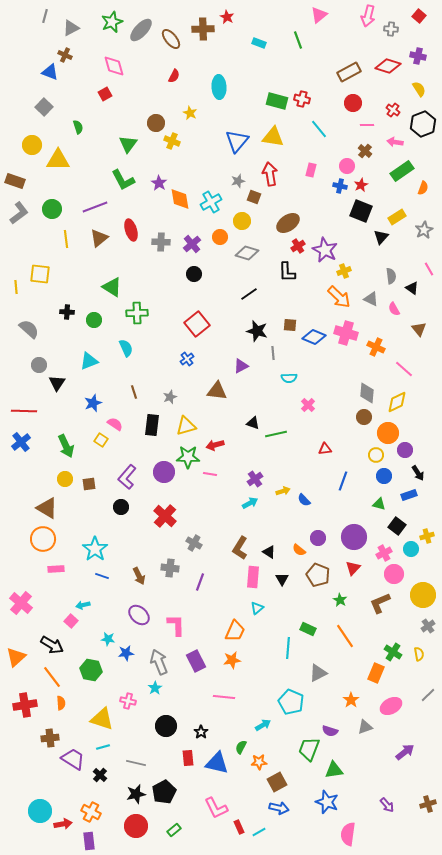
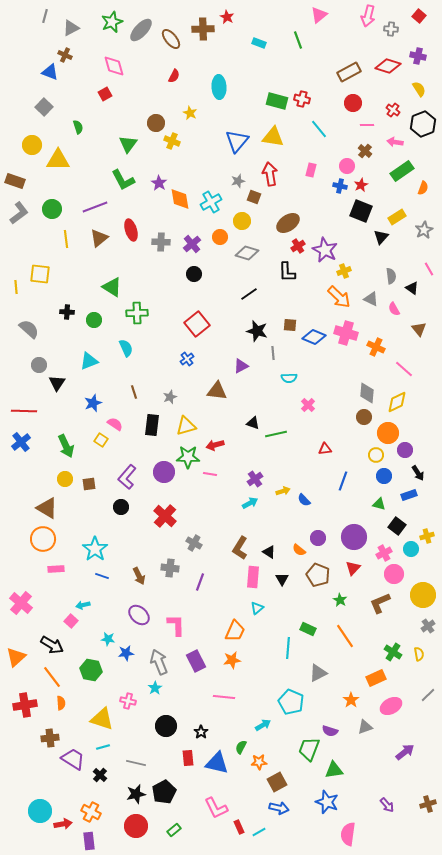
orange rectangle at (376, 673): moved 5 px down; rotated 42 degrees clockwise
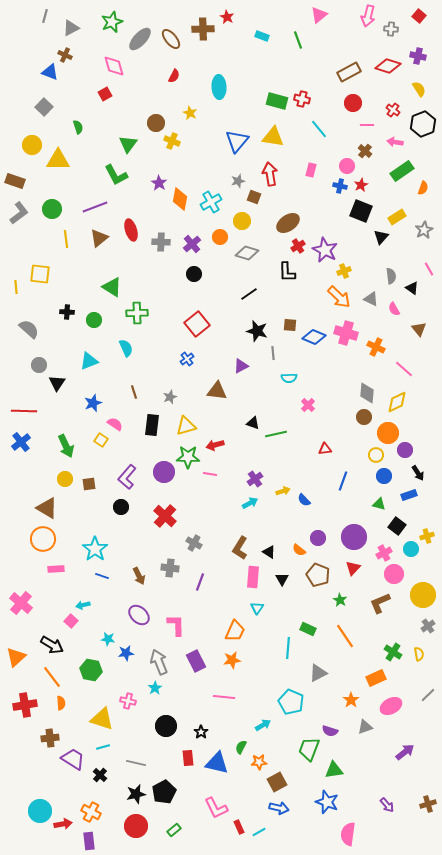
gray ellipse at (141, 30): moved 1 px left, 9 px down
cyan rectangle at (259, 43): moved 3 px right, 7 px up
green L-shape at (123, 180): moved 7 px left, 5 px up
orange diamond at (180, 199): rotated 20 degrees clockwise
cyan triangle at (257, 608): rotated 16 degrees counterclockwise
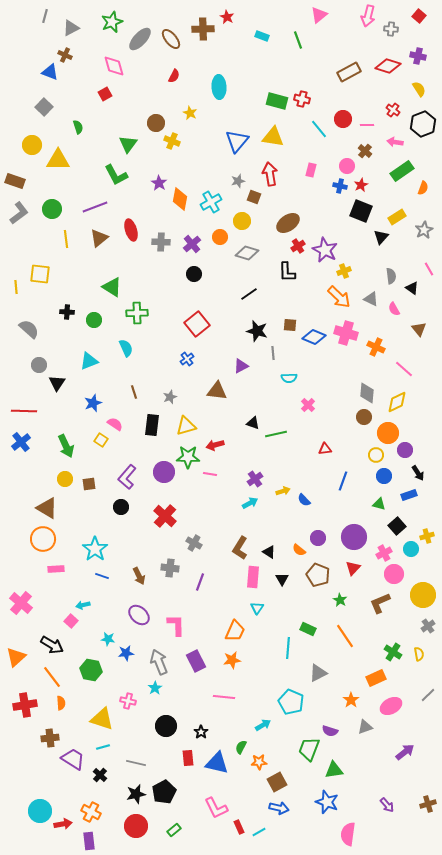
red circle at (353, 103): moved 10 px left, 16 px down
black square at (397, 526): rotated 12 degrees clockwise
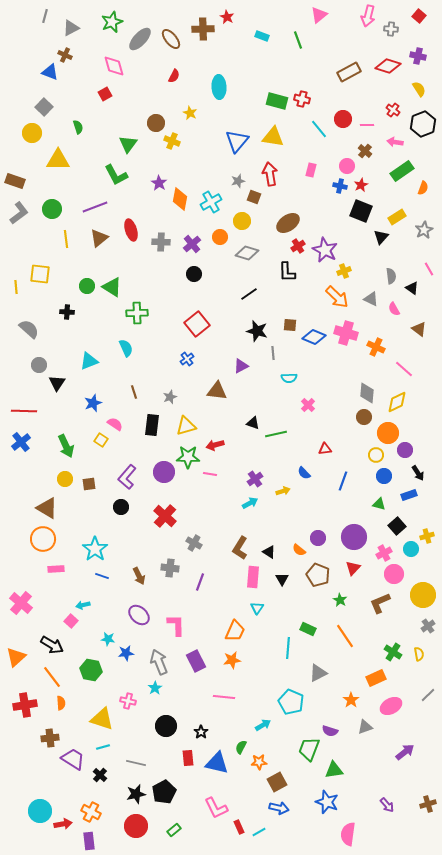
yellow circle at (32, 145): moved 12 px up
orange arrow at (339, 297): moved 2 px left
green circle at (94, 320): moved 7 px left, 34 px up
brown triangle at (419, 329): rotated 14 degrees counterclockwise
blue semicircle at (304, 500): moved 27 px up
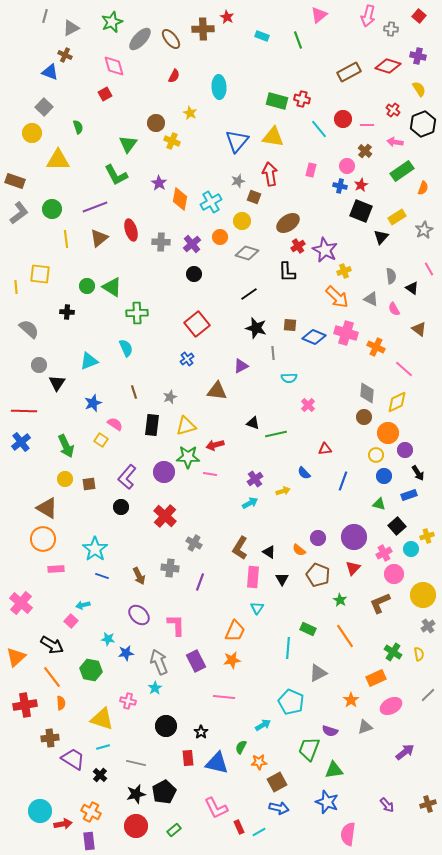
black star at (257, 331): moved 1 px left, 3 px up
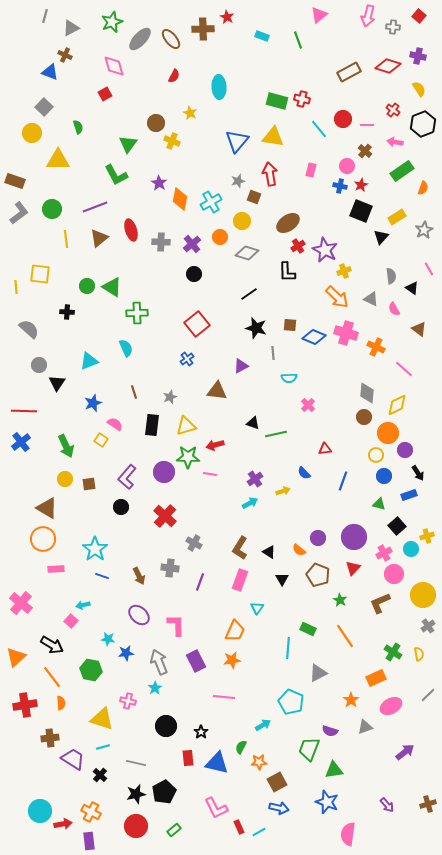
gray cross at (391, 29): moved 2 px right, 2 px up
yellow diamond at (397, 402): moved 3 px down
pink rectangle at (253, 577): moved 13 px left, 3 px down; rotated 15 degrees clockwise
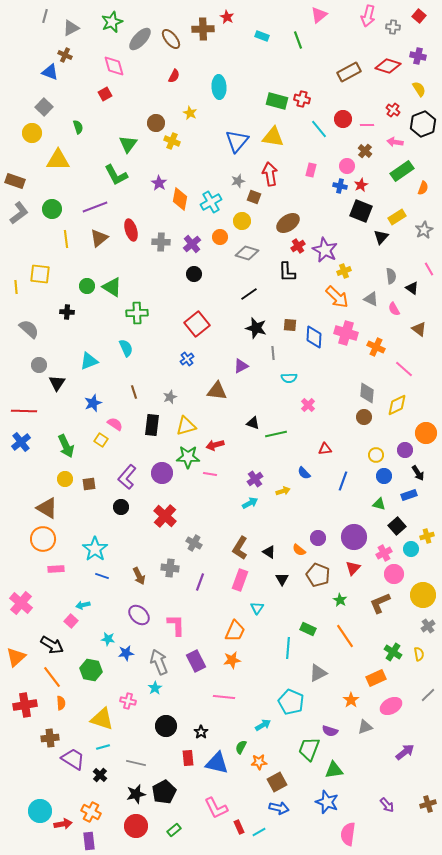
blue diamond at (314, 337): rotated 70 degrees clockwise
orange circle at (388, 433): moved 38 px right
purple circle at (164, 472): moved 2 px left, 1 px down
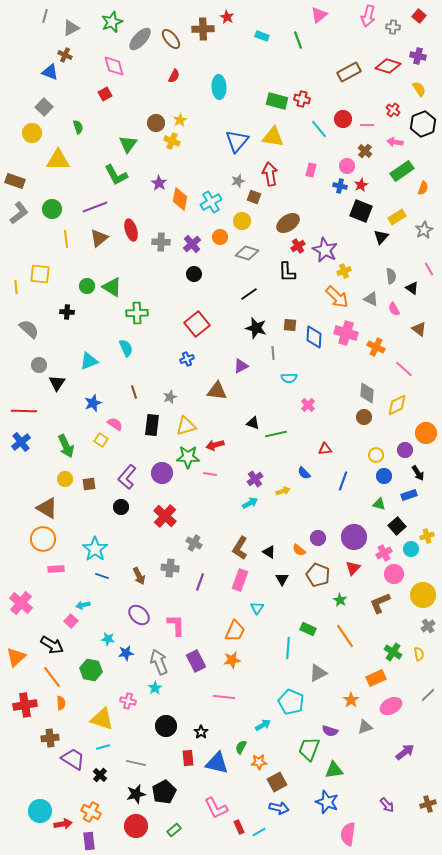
yellow star at (190, 113): moved 10 px left, 7 px down; rotated 16 degrees clockwise
blue cross at (187, 359): rotated 16 degrees clockwise
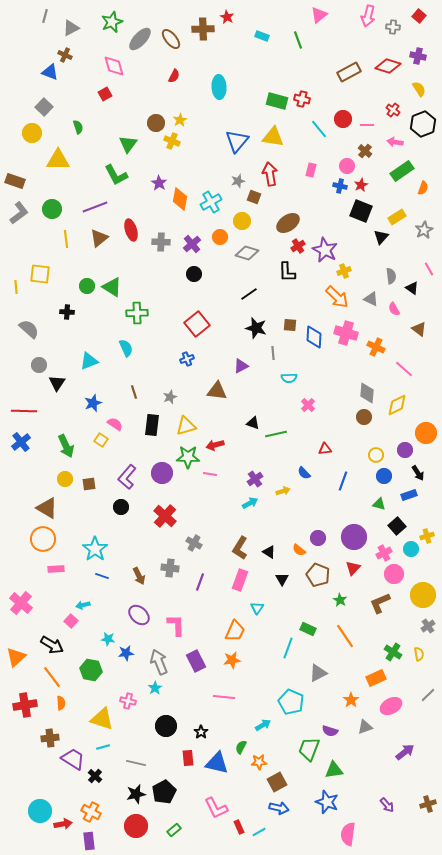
cyan line at (288, 648): rotated 15 degrees clockwise
black cross at (100, 775): moved 5 px left, 1 px down
